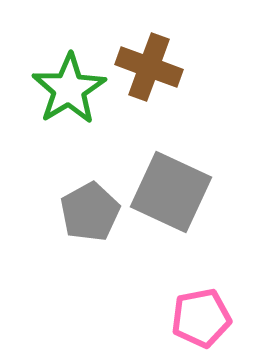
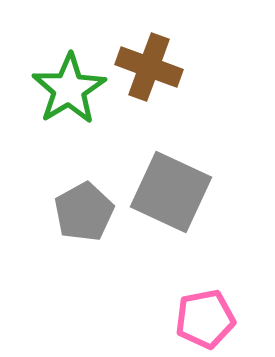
gray pentagon: moved 6 px left
pink pentagon: moved 4 px right, 1 px down
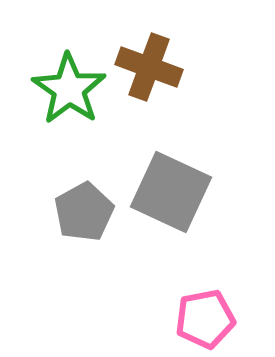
green star: rotated 6 degrees counterclockwise
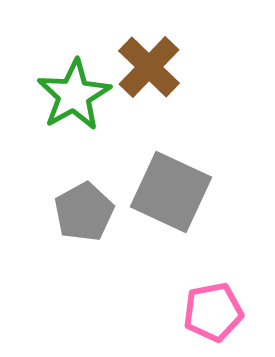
brown cross: rotated 24 degrees clockwise
green star: moved 5 px right, 6 px down; rotated 8 degrees clockwise
pink pentagon: moved 8 px right, 7 px up
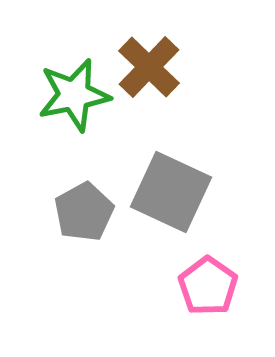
green star: rotated 18 degrees clockwise
pink pentagon: moved 5 px left, 26 px up; rotated 26 degrees counterclockwise
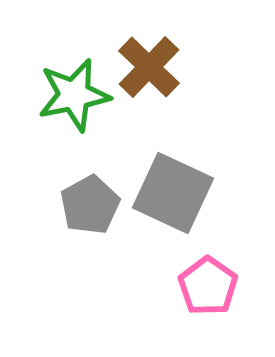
gray square: moved 2 px right, 1 px down
gray pentagon: moved 6 px right, 7 px up
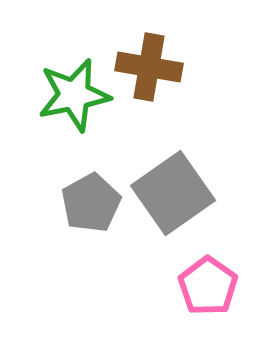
brown cross: rotated 34 degrees counterclockwise
gray square: rotated 30 degrees clockwise
gray pentagon: moved 1 px right, 2 px up
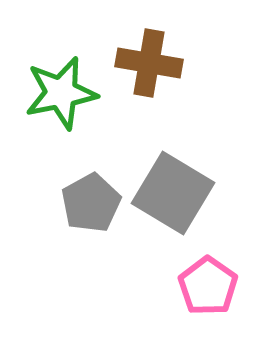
brown cross: moved 4 px up
green star: moved 13 px left, 2 px up
gray square: rotated 24 degrees counterclockwise
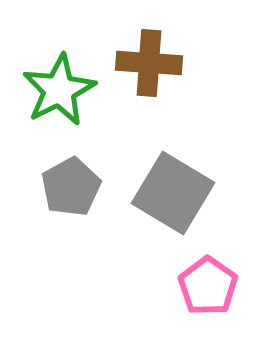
brown cross: rotated 6 degrees counterclockwise
green star: moved 2 px left, 3 px up; rotated 16 degrees counterclockwise
gray pentagon: moved 20 px left, 16 px up
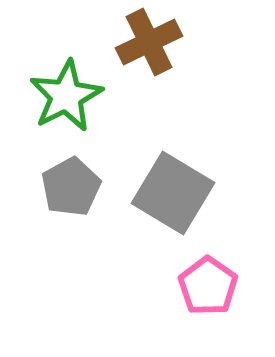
brown cross: moved 21 px up; rotated 30 degrees counterclockwise
green star: moved 7 px right, 6 px down
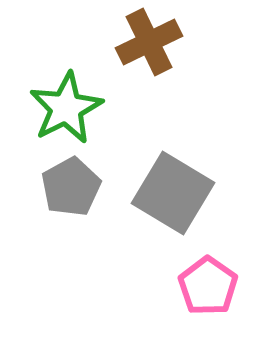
green star: moved 12 px down
